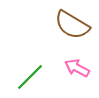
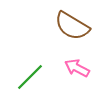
brown semicircle: moved 1 px down
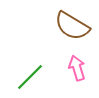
pink arrow: rotated 45 degrees clockwise
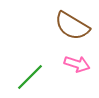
pink arrow: moved 4 px up; rotated 125 degrees clockwise
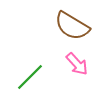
pink arrow: rotated 30 degrees clockwise
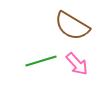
green line: moved 11 px right, 16 px up; rotated 28 degrees clockwise
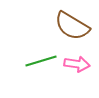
pink arrow: rotated 40 degrees counterclockwise
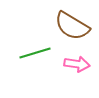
green line: moved 6 px left, 8 px up
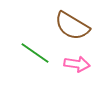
green line: rotated 52 degrees clockwise
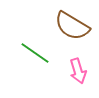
pink arrow: moved 1 px right, 7 px down; rotated 65 degrees clockwise
